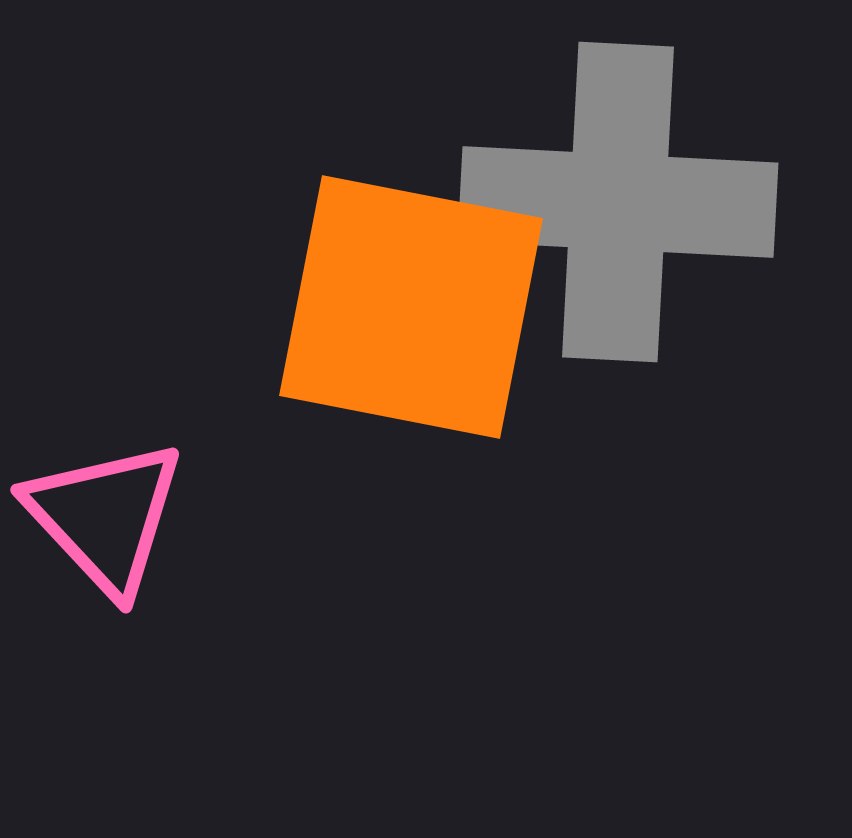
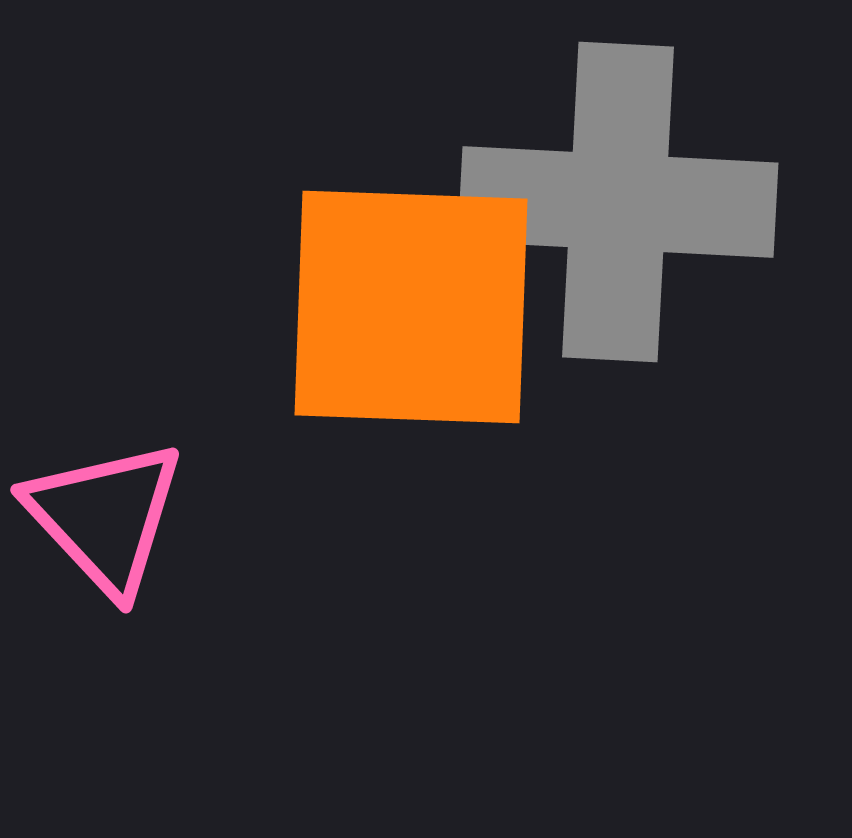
orange square: rotated 9 degrees counterclockwise
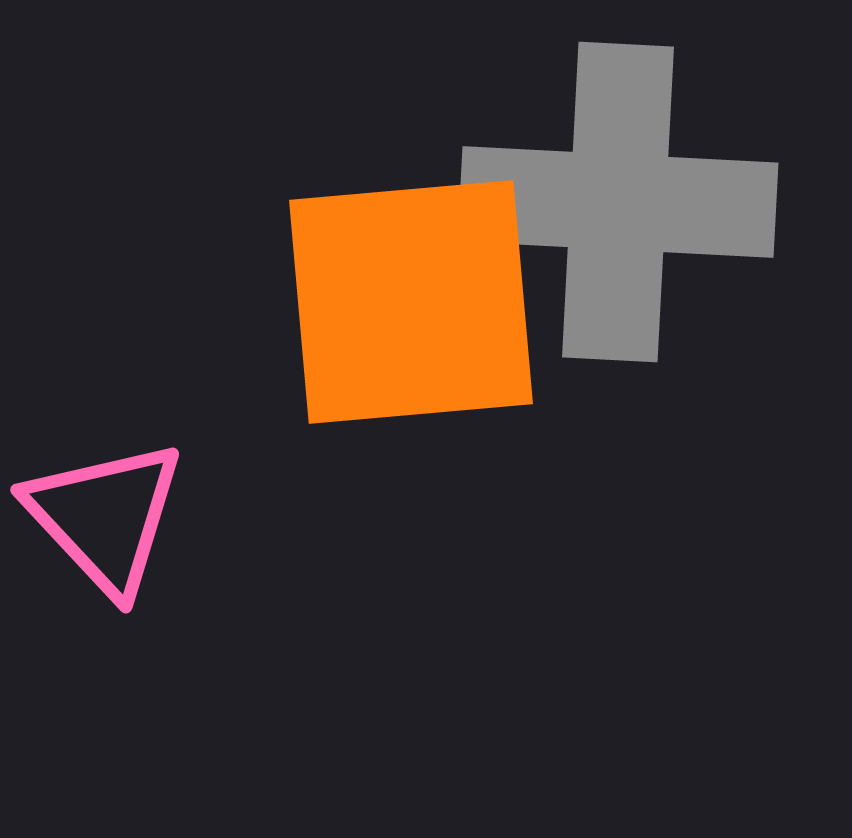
orange square: moved 5 px up; rotated 7 degrees counterclockwise
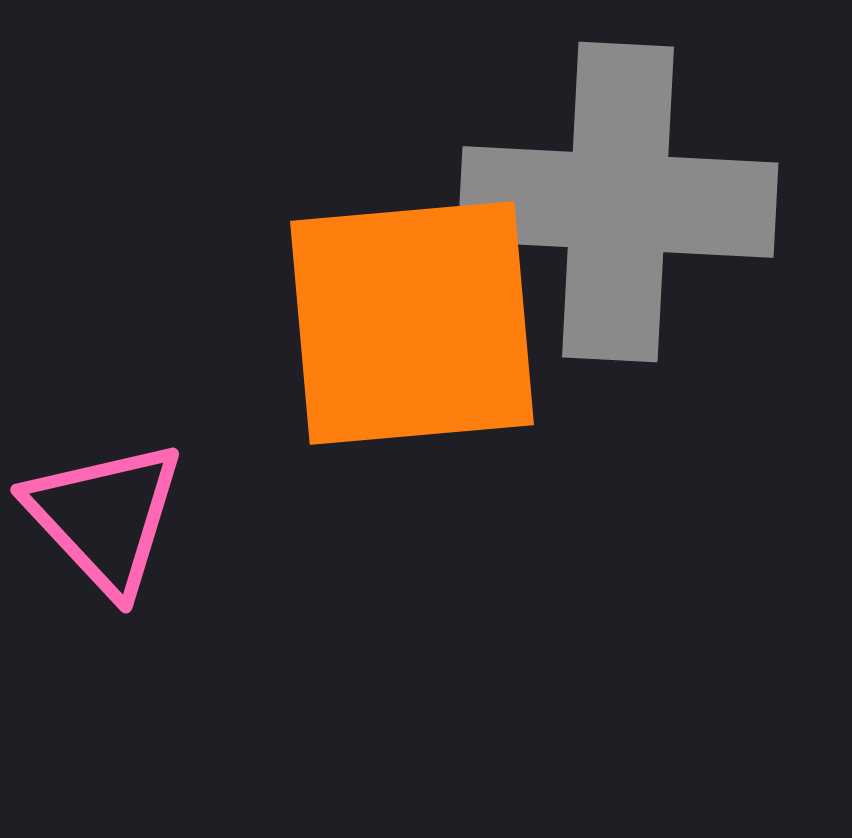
orange square: moved 1 px right, 21 px down
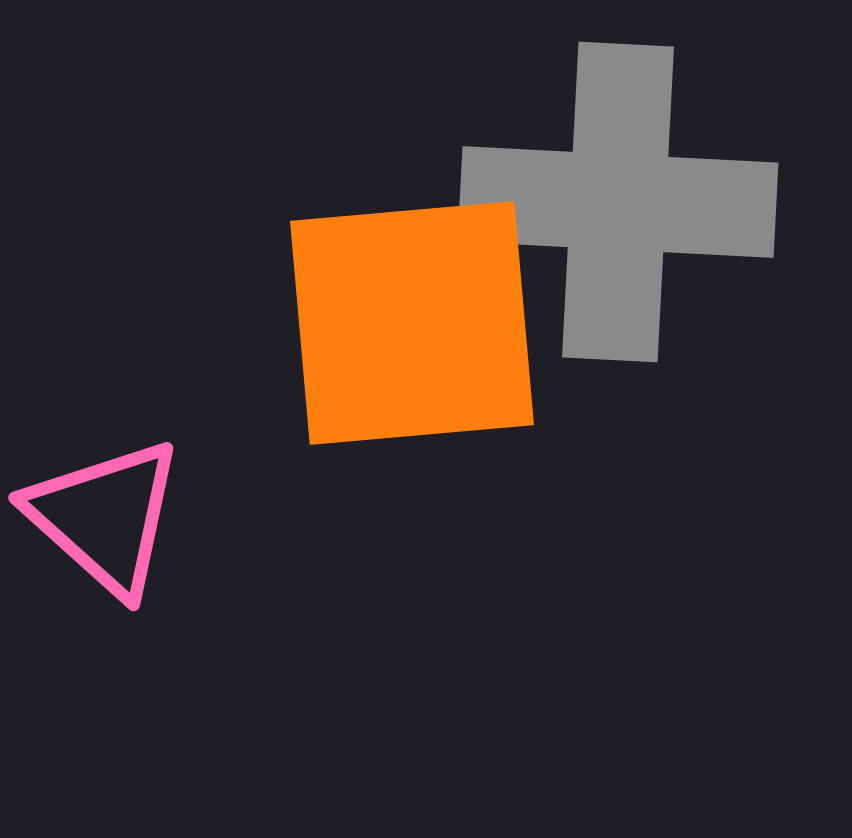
pink triangle: rotated 5 degrees counterclockwise
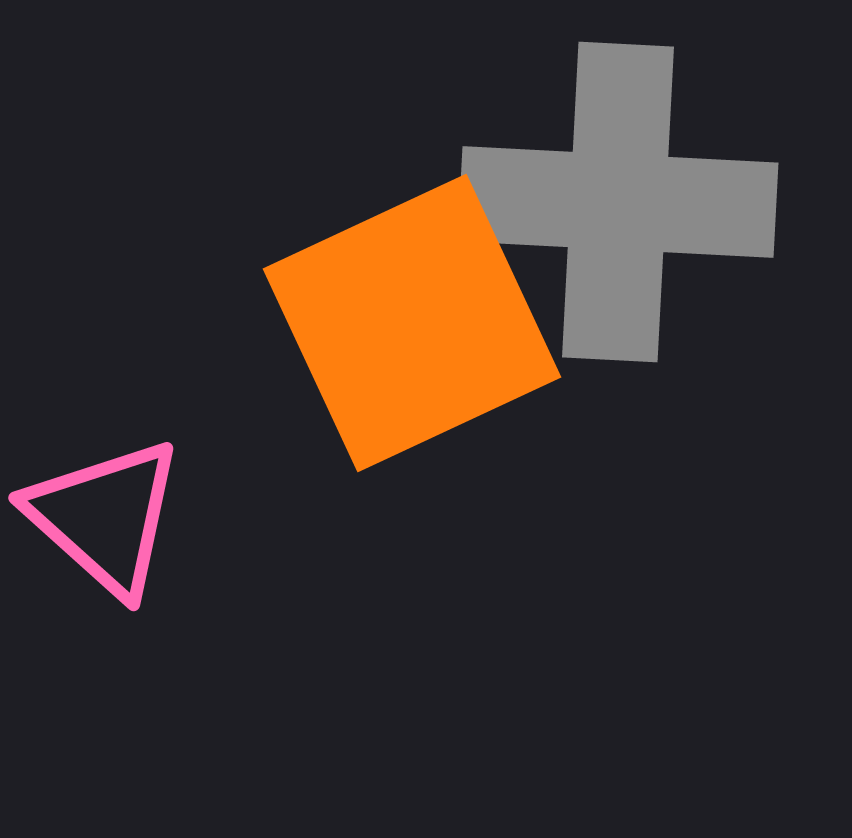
orange square: rotated 20 degrees counterclockwise
